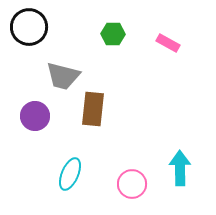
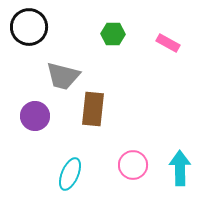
pink circle: moved 1 px right, 19 px up
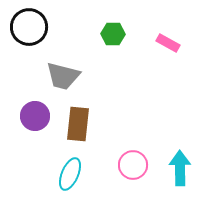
brown rectangle: moved 15 px left, 15 px down
